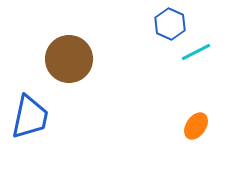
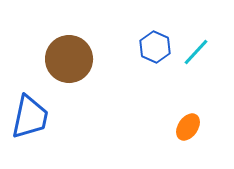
blue hexagon: moved 15 px left, 23 px down
cyan line: rotated 20 degrees counterclockwise
orange ellipse: moved 8 px left, 1 px down
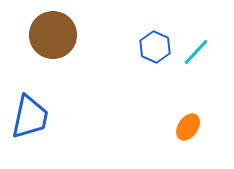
brown circle: moved 16 px left, 24 px up
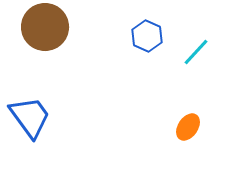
brown circle: moved 8 px left, 8 px up
blue hexagon: moved 8 px left, 11 px up
blue trapezoid: rotated 48 degrees counterclockwise
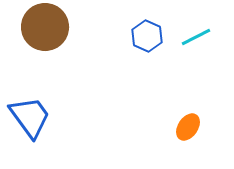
cyan line: moved 15 px up; rotated 20 degrees clockwise
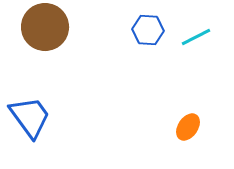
blue hexagon: moved 1 px right, 6 px up; rotated 20 degrees counterclockwise
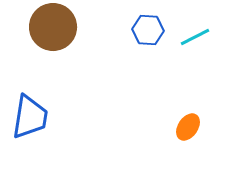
brown circle: moved 8 px right
cyan line: moved 1 px left
blue trapezoid: rotated 45 degrees clockwise
